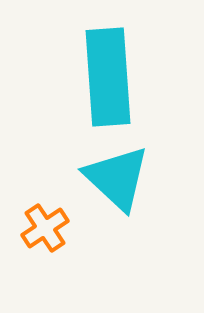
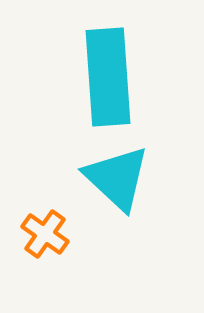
orange cross: moved 6 px down; rotated 21 degrees counterclockwise
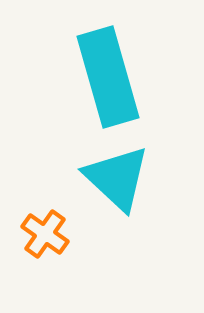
cyan rectangle: rotated 12 degrees counterclockwise
